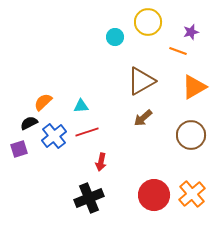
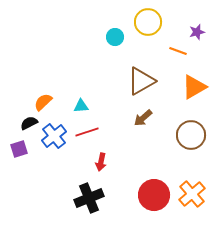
purple star: moved 6 px right
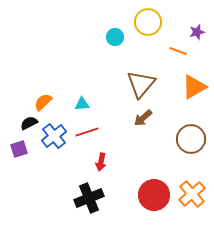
brown triangle: moved 3 px down; rotated 20 degrees counterclockwise
cyan triangle: moved 1 px right, 2 px up
brown circle: moved 4 px down
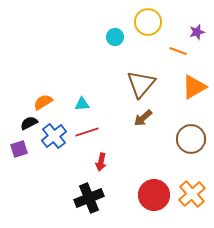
orange semicircle: rotated 12 degrees clockwise
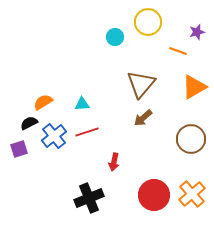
red arrow: moved 13 px right
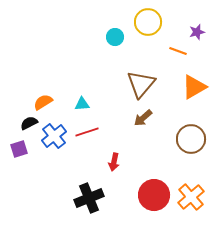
orange cross: moved 1 px left, 3 px down
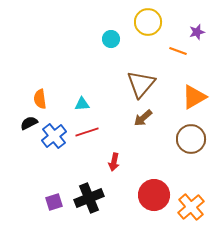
cyan circle: moved 4 px left, 2 px down
orange triangle: moved 10 px down
orange semicircle: moved 3 px left, 3 px up; rotated 66 degrees counterclockwise
purple square: moved 35 px right, 53 px down
orange cross: moved 10 px down
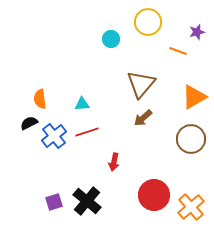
black cross: moved 2 px left, 3 px down; rotated 28 degrees counterclockwise
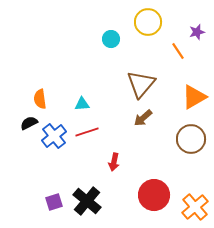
orange line: rotated 36 degrees clockwise
orange cross: moved 4 px right
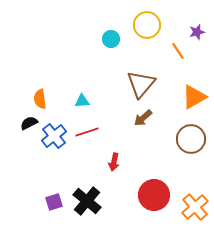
yellow circle: moved 1 px left, 3 px down
cyan triangle: moved 3 px up
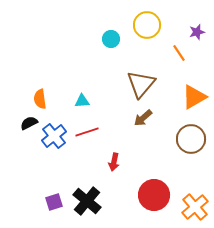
orange line: moved 1 px right, 2 px down
